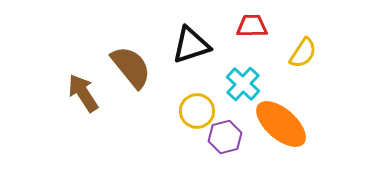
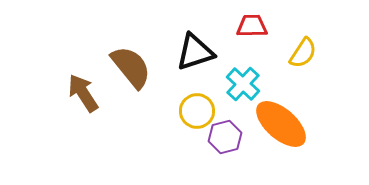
black triangle: moved 4 px right, 7 px down
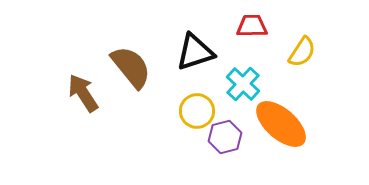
yellow semicircle: moved 1 px left, 1 px up
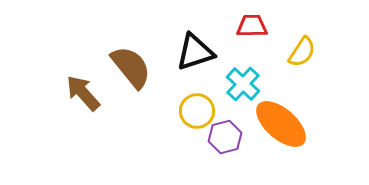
brown arrow: rotated 9 degrees counterclockwise
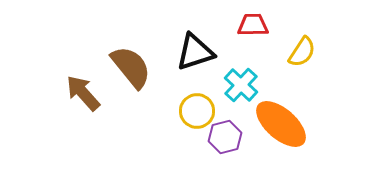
red trapezoid: moved 1 px right, 1 px up
cyan cross: moved 2 px left, 1 px down
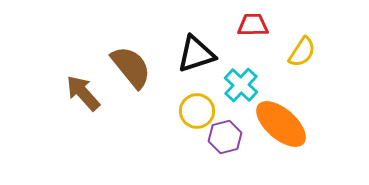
black triangle: moved 1 px right, 2 px down
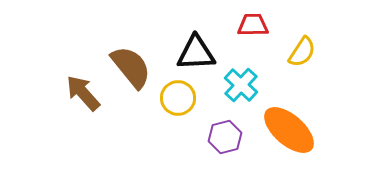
black triangle: moved 1 px up; rotated 15 degrees clockwise
yellow circle: moved 19 px left, 13 px up
orange ellipse: moved 8 px right, 6 px down
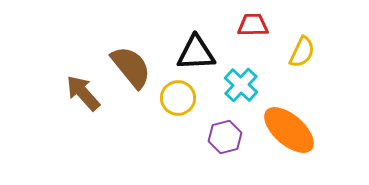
yellow semicircle: rotated 8 degrees counterclockwise
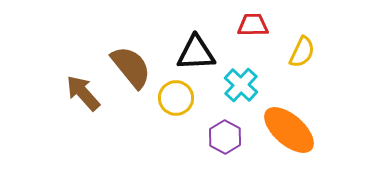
yellow circle: moved 2 px left
purple hexagon: rotated 16 degrees counterclockwise
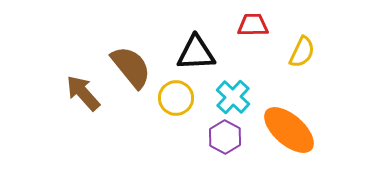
cyan cross: moved 8 px left, 12 px down
